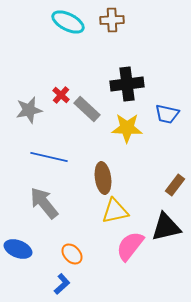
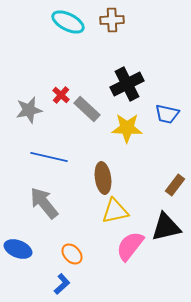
black cross: rotated 20 degrees counterclockwise
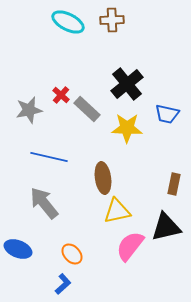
black cross: rotated 12 degrees counterclockwise
brown rectangle: moved 1 px left, 1 px up; rotated 25 degrees counterclockwise
yellow triangle: moved 2 px right
blue L-shape: moved 1 px right
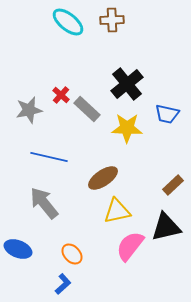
cyan ellipse: rotated 12 degrees clockwise
brown ellipse: rotated 64 degrees clockwise
brown rectangle: moved 1 px left, 1 px down; rotated 35 degrees clockwise
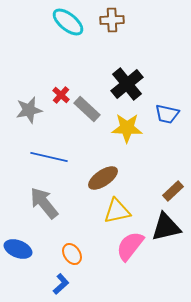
brown rectangle: moved 6 px down
orange ellipse: rotated 10 degrees clockwise
blue L-shape: moved 2 px left
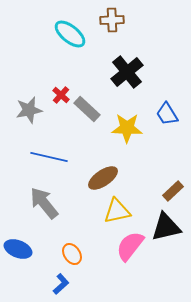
cyan ellipse: moved 2 px right, 12 px down
black cross: moved 12 px up
blue trapezoid: rotated 45 degrees clockwise
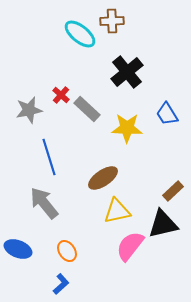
brown cross: moved 1 px down
cyan ellipse: moved 10 px right
blue line: rotated 60 degrees clockwise
black triangle: moved 3 px left, 3 px up
orange ellipse: moved 5 px left, 3 px up
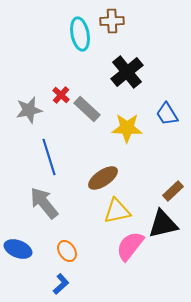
cyan ellipse: rotated 40 degrees clockwise
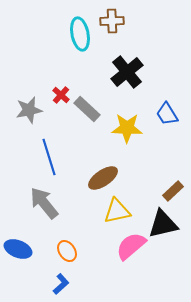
pink semicircle: moved 1 px right; rotated 12 degrees clockwise
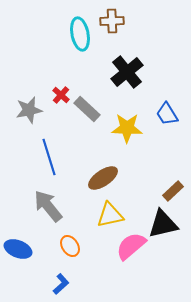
gray arrow: moved 4 px right, 3 px down
yellow triangle: moved 7 px left, 4 px down
orange ellipse: moved 3 px right, 5 px up
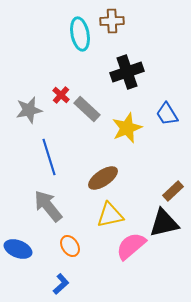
black cross: rotated 20 degrees clockwise
yellow star: rotated 24 degrees counterclockwise
black triangle: moved 1 px right, 1 px up
